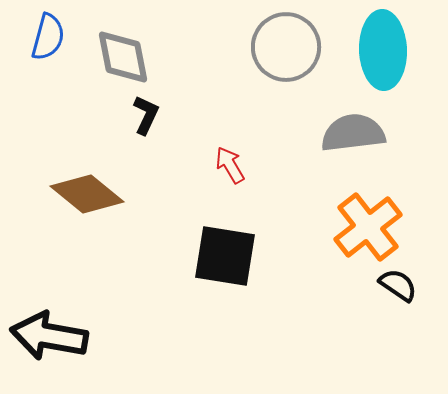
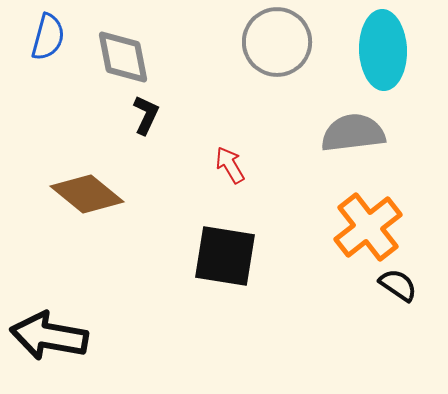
gray circle: moved 9 px left, 5 px up
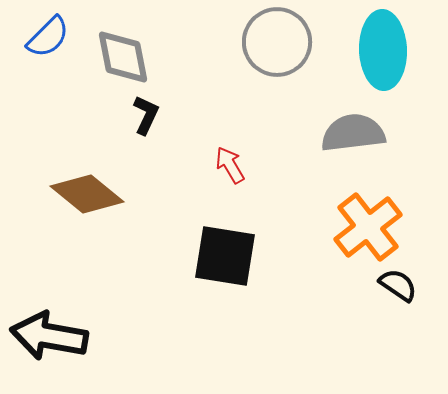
blue semicircle: rotated 30 degrees clockwise
